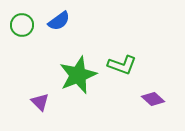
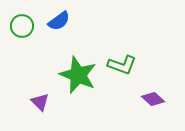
green circle: moved 1 px down
green star: rotated 27 degrees counterclockwise
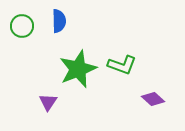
blue semicircle: rotated 55 degrees counterclockwise
green star: moved 6 px up; rotated 27 degrees clockwise
purple triangle: moved 8 px right; rotated 18 degrees clockwise
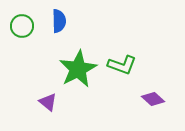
green star: rotated 6 degrees counterclockwise
purple triangle: rotated 24 degrees counterclockwise
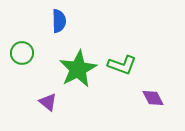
green circle: moved 27 px down
purple diamond: moved 1 px up; rotated 20 degrees clockwise
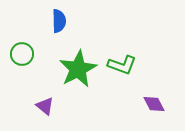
green circle: moved 1 px down
purple diamond: moved 1 px right, 6 px down
purple triangle: moved 3 px left, 4 px down
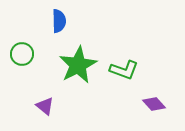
green L-shape: moved 2 px right, 5 px down
green star: moved 4 px up
purple diamond: rotated 15 degrees counterclockwise
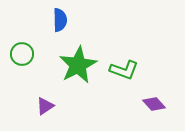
blue semicircle: moved 1 px right, 1 px up
purple triangle: rotated 48 degrees clockwise
